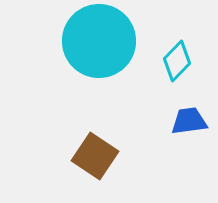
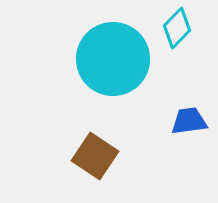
cyan circle: moved 14 px right, 18 px down
cyan diamond: moved 33 px up
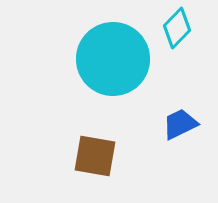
blue trapezoid: moved 9 px left, 3 px down; rotated 18 degrees counterclockwise
brown square: rotated 24 degrees counterclockwise
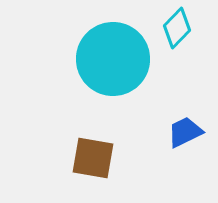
blue trapezoid: moved 5 px right, 8 px down
brown square: moved 2 px left, 2 px down
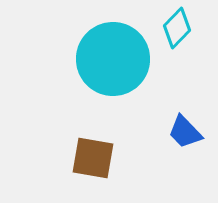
blue trapezoid: rotated 108 degrees counterclockwise
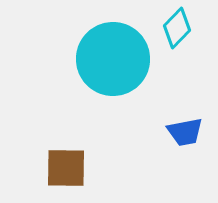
blue trapezoid: rotated 57 degrees counterclockwise
brown square: moved 27 px left, 10 px down; rotated 9 degrees counterclockwise
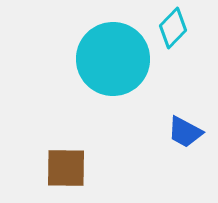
cyan diamond: moved 4 px left
blue trapezoid: rotated 39 degrees clockwise
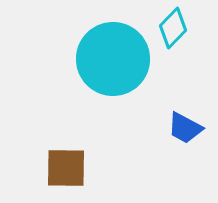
blue trapezoid: moved 4 px up
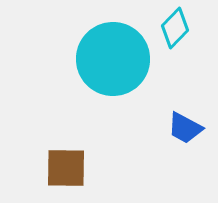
cyan diamond: moved 2 px right
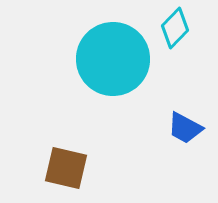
brown square: rotated 12 degrees clockwise
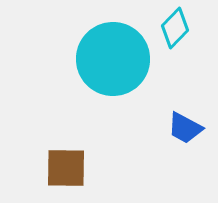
brown square: rotated 12 degrees counterclockwise
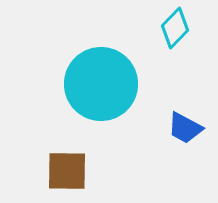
cyan circle: moved 12 px left, 25 px down
brown square: moved 1 px right, 3 px down
